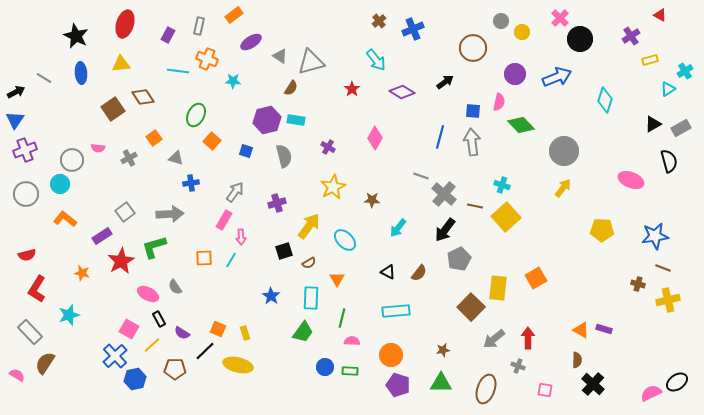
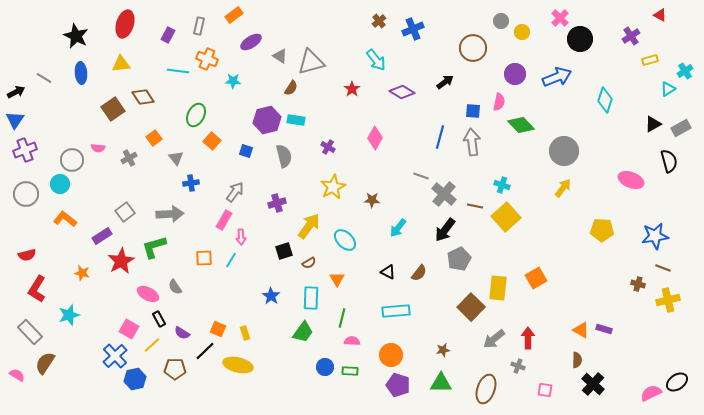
gray triangle at (176, 158): rotated 35 degrees clockwise
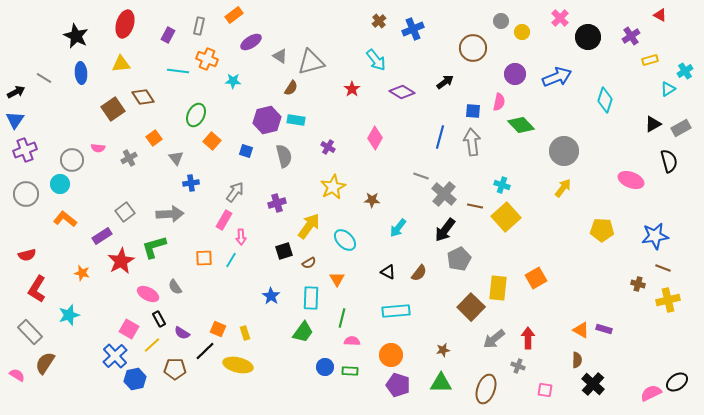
black circle at (580, 39): moved 8 px right, 2 px up
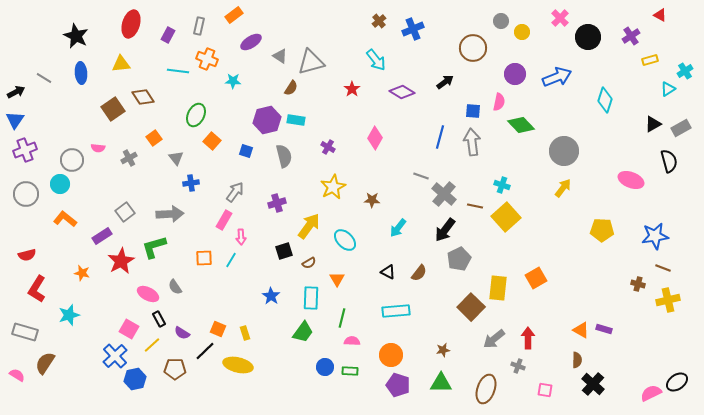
red ellipse at (125, 24): moved 6 px right
gray rectangle at (30, 332): moved 5 px left; rotated 30 degrees counterclockwise
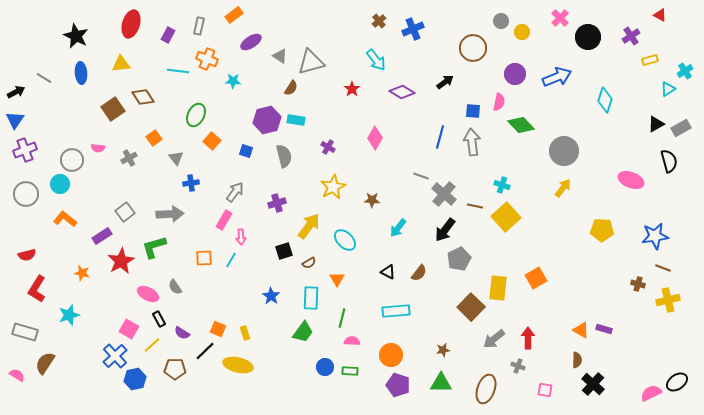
black triangle at (653, 124): moved 3 px right
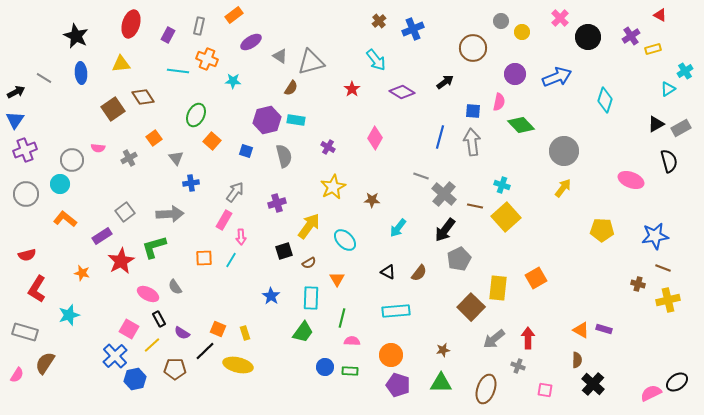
yellow rectangle at (650, 60): moved 3 px right, 11 px up
pink semicircle at (17, 375): rotated 91 degrees clockwise
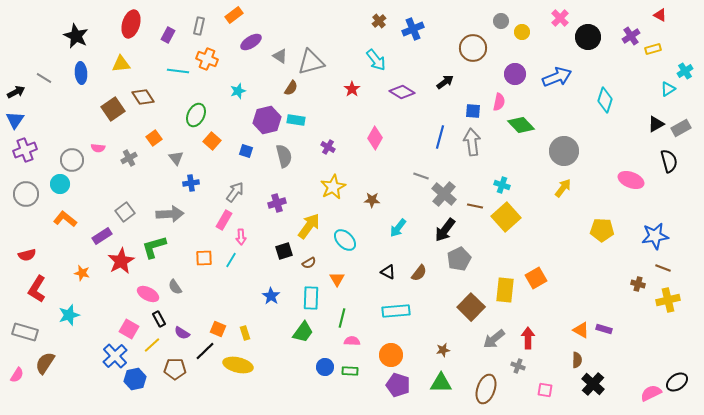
cyan star at (233, 81): moved 5 px right, 10 px down; rotated 21 degrees counterclockwise
yellow rectangle at (498, 288): moved 7 px right, 2 px down
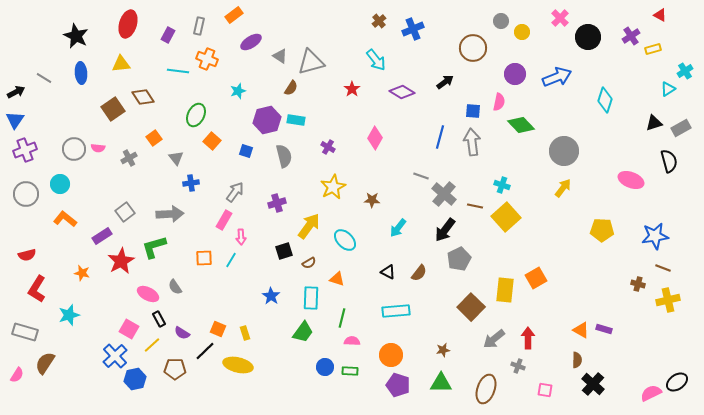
red ellipse at (131, 24): moved 3 px left
black triangle at (656, 124): moved 2 px left, 1 px up; rotated 12 degrees clockwise
gray circle at (72, 160): moved 2 px right, 11 px up
orange triangle at (337, 279): rotated 42 degrees counterclockwise
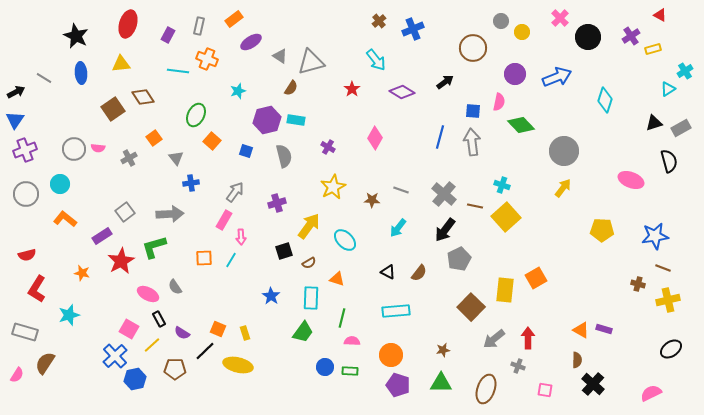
orange rectangle at (234, 15): moved 4 px down
gray line at (421, 176): moved 20 px left, 14 px down
black ellipse at (677, 382): moved 6 px left, 33 px up
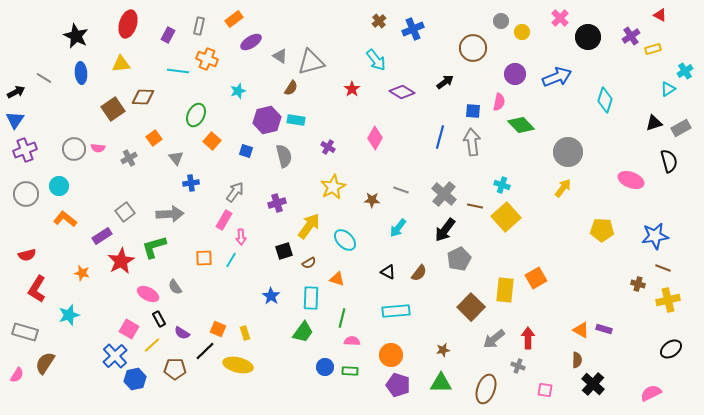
brown diamond at (143, 97): rotated 55 degrees counterclockwise
gray circle at (564, 151): moved 4 px right, 1 px down
cyan circle at (60, 184): moved 1 px left, 2 px down
